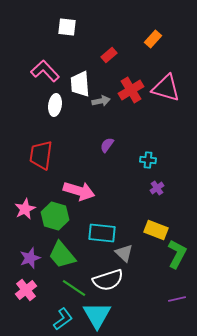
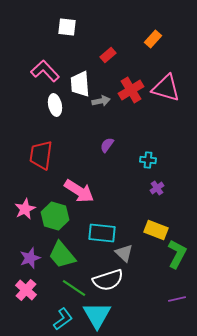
red rectangle: moved 1 px left
white ellipse: rotated 20 degrees counterclockwise
pink arrow: rotated 16 degrees clockwise
pink cross: rotated 10 degrees counterclockwise
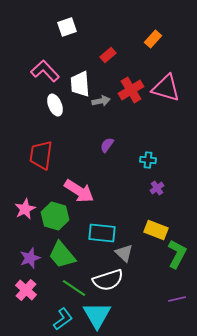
white square: rotated 24 degrees counterclockwise
white ellipse: rotated 10 degrees counterclockwise
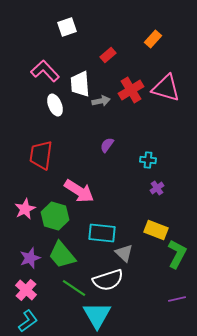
cyan L-shape: moved 35 px left, 2 px down
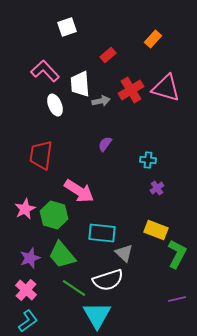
purple semicircle: moved 2 px left, 1 px up
green hexagon: moved 1 px left, 1 px up
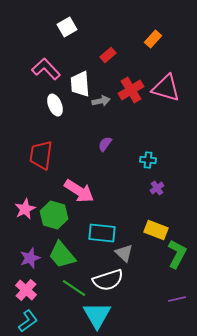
white square: rotated 12 degrees counterclockwise
pink L-shape: moved 1 px right, 2 px up
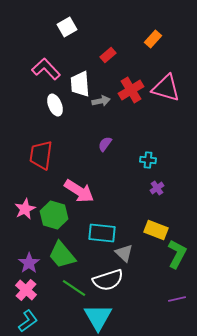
purple star: moved 1 px left, 5 px down; rotated 15 degrees counterclockwise
cyan triangle: moved 1 px right, 2 px down
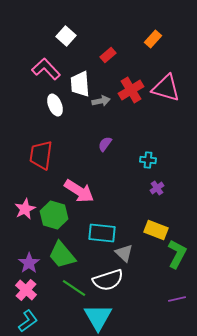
white square: moved 1 px left, 9 px down; rotated 18 degrees counterclockwise
